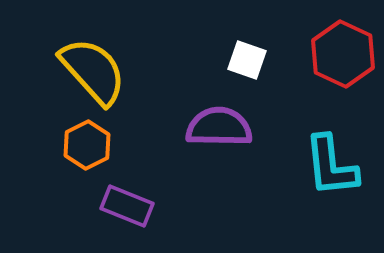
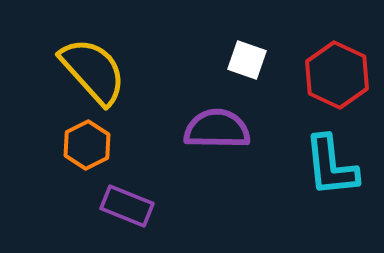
red hexagon: moved 6 px left, 21 px down
purple semicircle: moved 2 px left, 2 px down
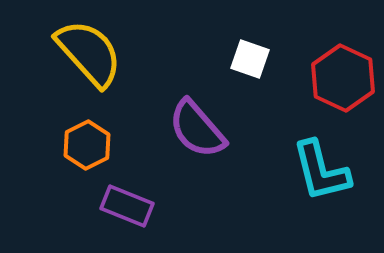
white square: moved 3 px right, 1 px up
yellow semicircle: moved 4 px left, 18 px up
red hexagon: moved 6 px right, 3 px down
purple semicircle: moved 20 px left; rotated 132 degrees counterclockwise
cyan L-shape: moved 10 px left, 5 px down; rotated 8 degrees counterclockwise
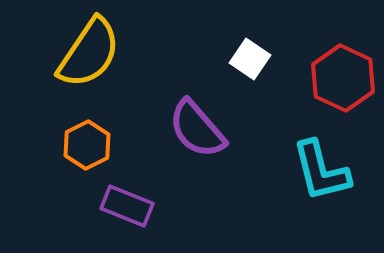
yellow semicircle: rotated 76 degrees clockwise
white square: rotated 15 degrees clockwise
